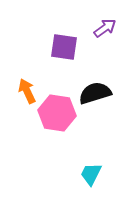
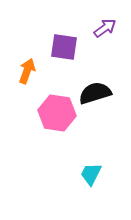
orange arrow: moved 20 px up; rotated 45 degrees clockwise
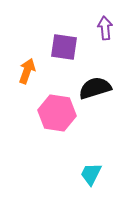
purple arrow: rotated 60 degrees counterclockwise
black semicircle: moved 5 px up
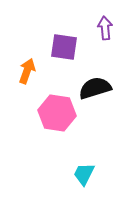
cyan trapezoid: moved 7 px left
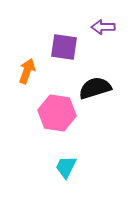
purple arrow: moved 2 px left, 1 px up; rotated 85 degrees counterclockwise
cyan trapezoid: moved 18 px left, 7 px up
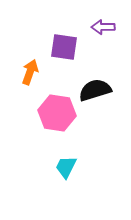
orange arrow: moved 3 px right, 1 px down
black semicircle: moved 2 px down
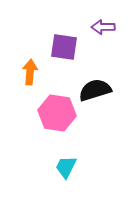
orange arrow: rotated 15 degrees counterclockwise
